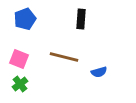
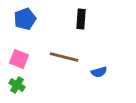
green cross: moved 3 px left, 1 px down; rotated 21 degrees counterclockwise
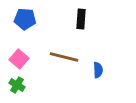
blue pentagon: rotated 25 degrees clockwise
pink square: rotated 18 degrees clockwise
blue semicircle: moved 1 px left, 2 px up; rotated 77 degrees counterclockwise
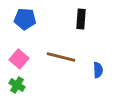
brown line: moved 3 px left
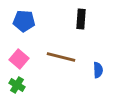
blue pentagon: moved 1 px left, 2 px down
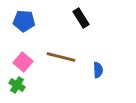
black rectangle: moved 1 px up; rotated 36 degrees counterclockwise
pink square: moved 4 px right, 3 px down
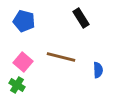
blue pentagon: rotated 10 degrees clockwise
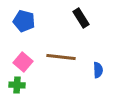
brown line: rotated 8 degrees counterclockwise
green cross: rotated 28 degrees counterclockwise
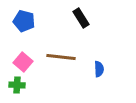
blue semicircle: moved 1 px right, 1 px up
